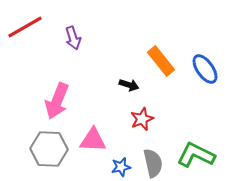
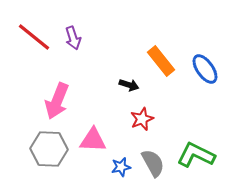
red line: moved 9 px right, 10 px down; rotated 69 degrees clockwise
gray semicircle: rotated 16 degrees counterclockwise
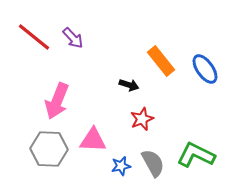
purple arrow: rotated 25 degrees counterclockwise
blue star: moved 1 px up
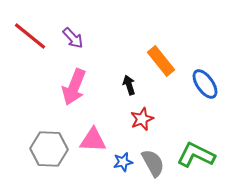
red line: moved 4 px left, 1 px up
blue ellipse: moved 15 px down
black arrow: rotated 126 degrees counterclockwise
pink arrow: moved 17 px right, 14 px up
blue star: moved 2 px right, 4 px up
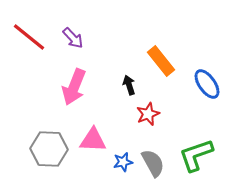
red line: moved 1 px left, 1 px down
blue ellipse: moved 2 px right
red star: moved 6 px right, 5 px up
green L-shape: rotated 45 degrees counterclockwise
